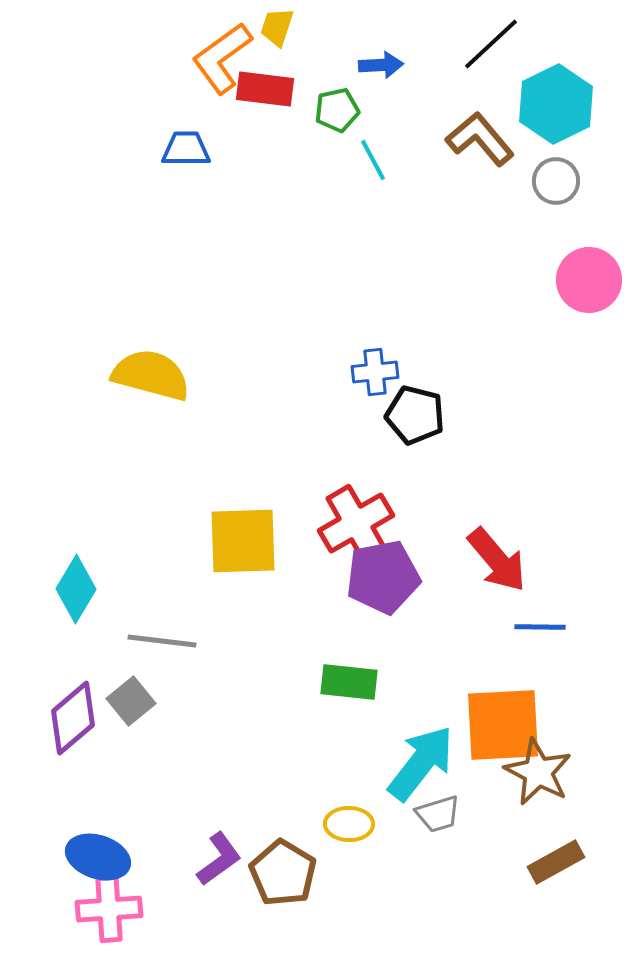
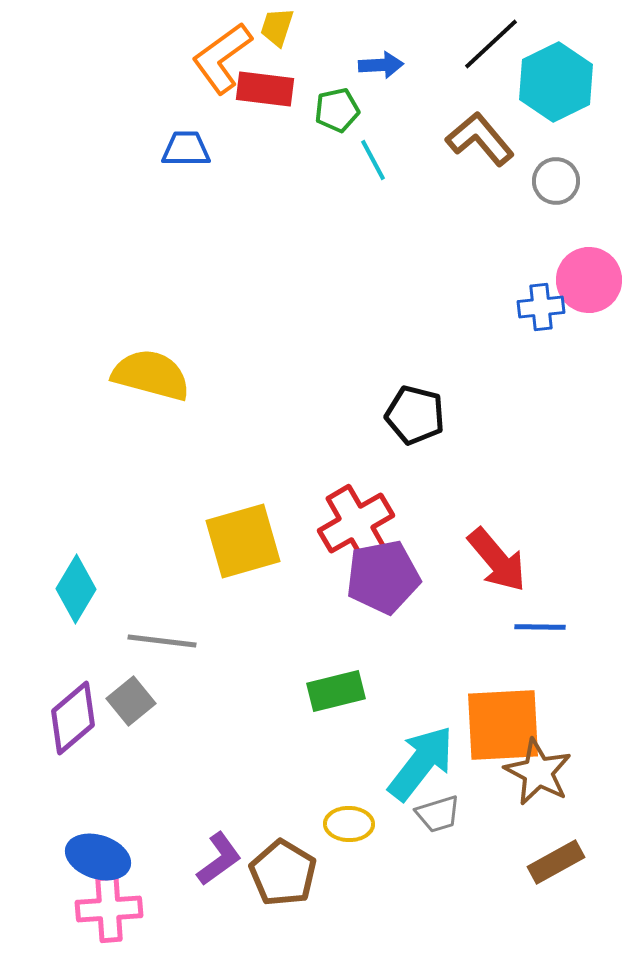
cyan hexagon: moved 22 px up
blue cross: moved 166 px right, 65 px up
yellow square: rotated 14 degrees counterclockwise
green rectangle: moved 13 px left, 9 px down; rotated 20 degrees counterclockwise
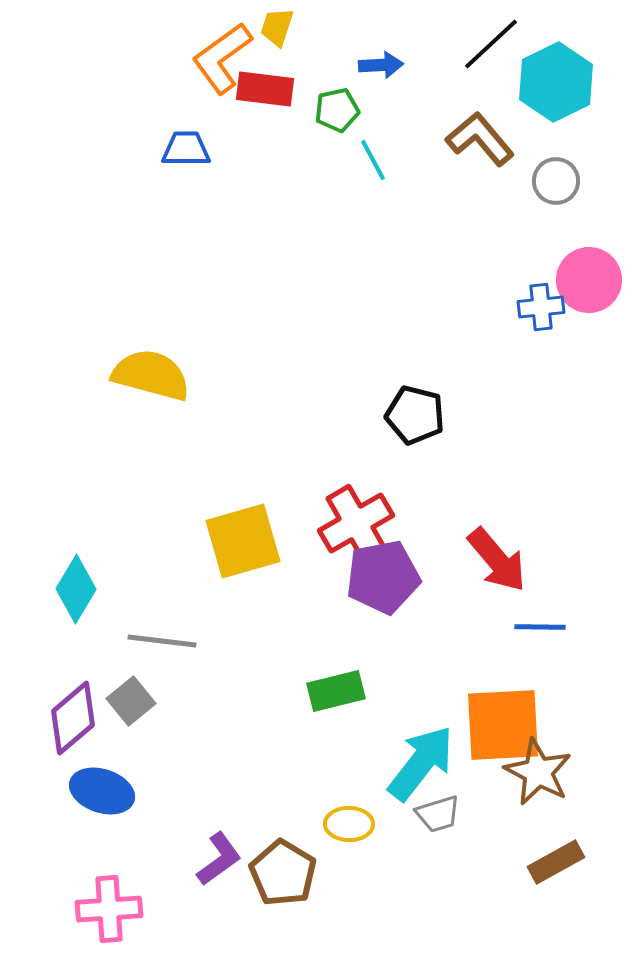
blue ellipse: moved 4 px right, 66 px up
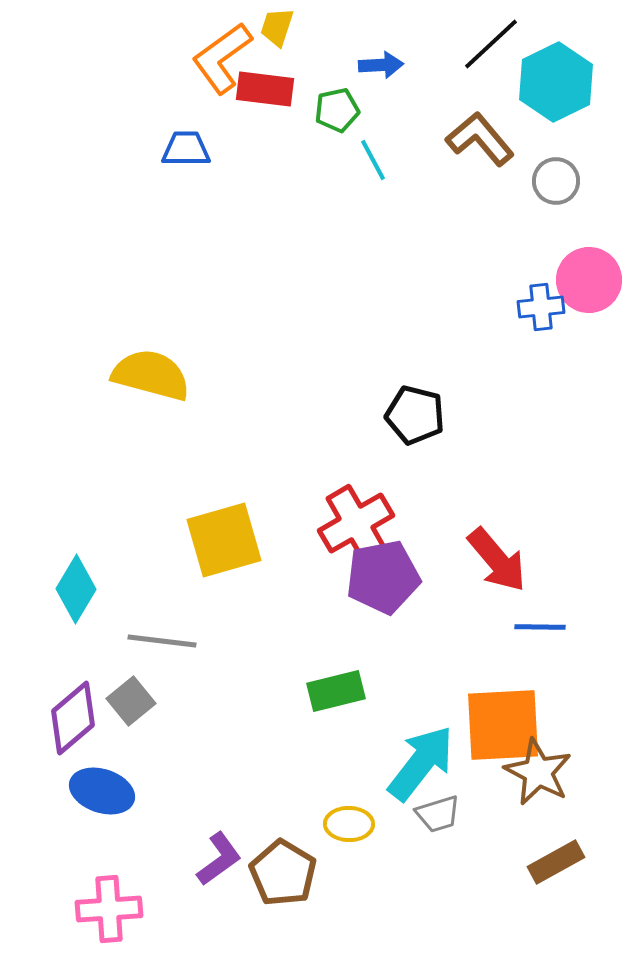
yellow square: moved 19 px left, 1 px up
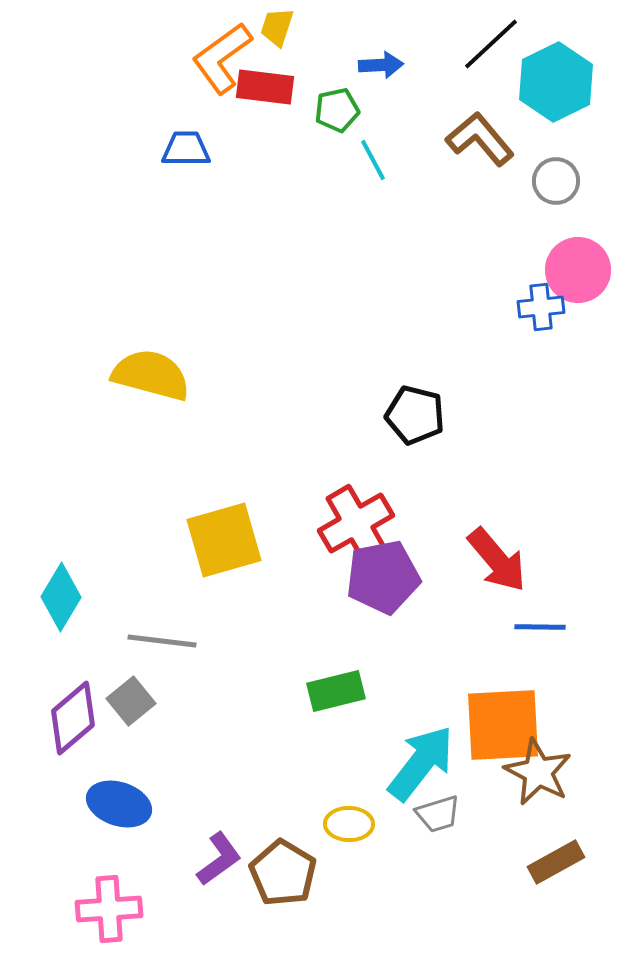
red rectangle: moved 2 px up
pink circle: moved 11 px left, 10 px up
cyan diamond: moved 15 px left, 8 px down
blue ellipse: moved 17 px right, 13 px down
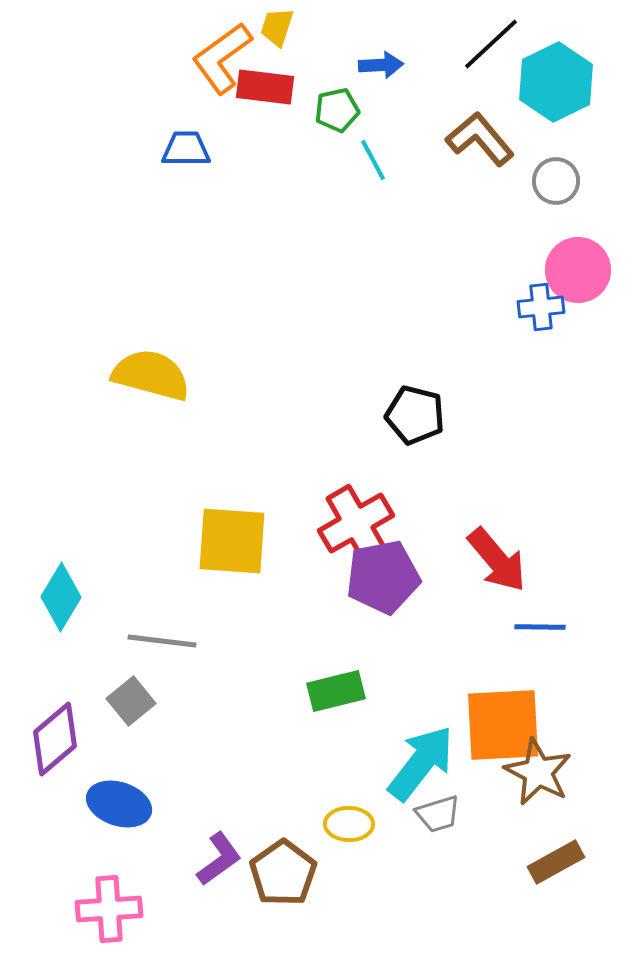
yellow square: moved 8 px right, 1 px down; rotated 20 degrees clockwise
purple diamond: moved 18 px left, 21 px down
brown pentagon: rotated 6 degrees clockwise
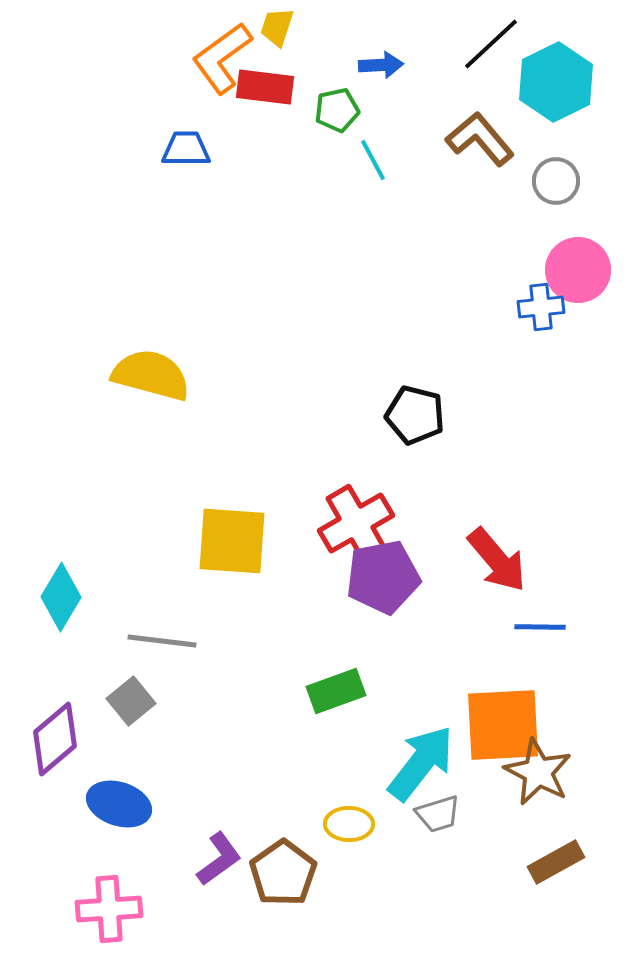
green rectangle: rotated 6 degrees counterclockwise
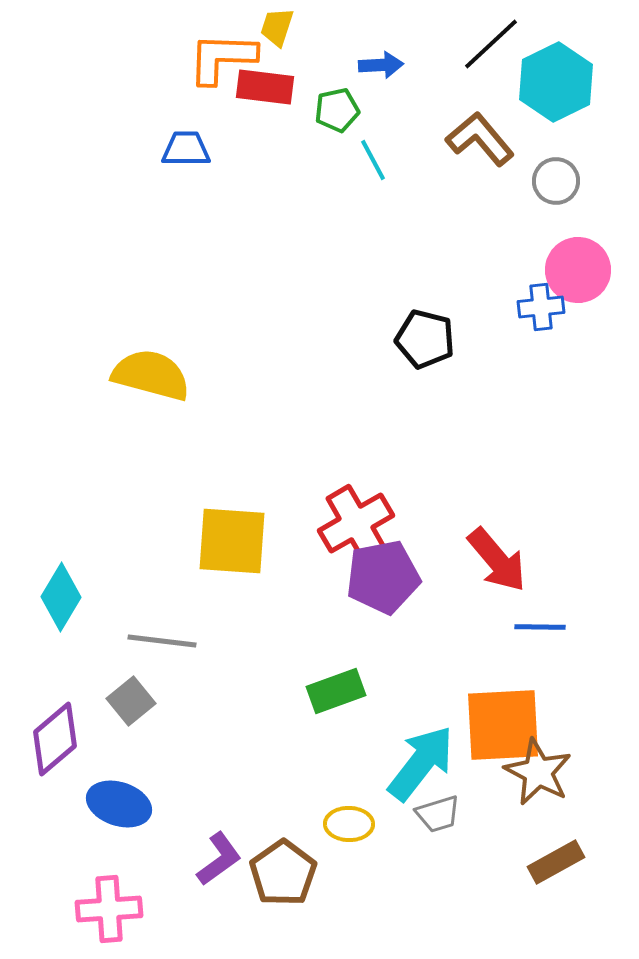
orange L-shape: rotated 38 degrees clockwise
black pentagon: moved 10 px right, 76 px up
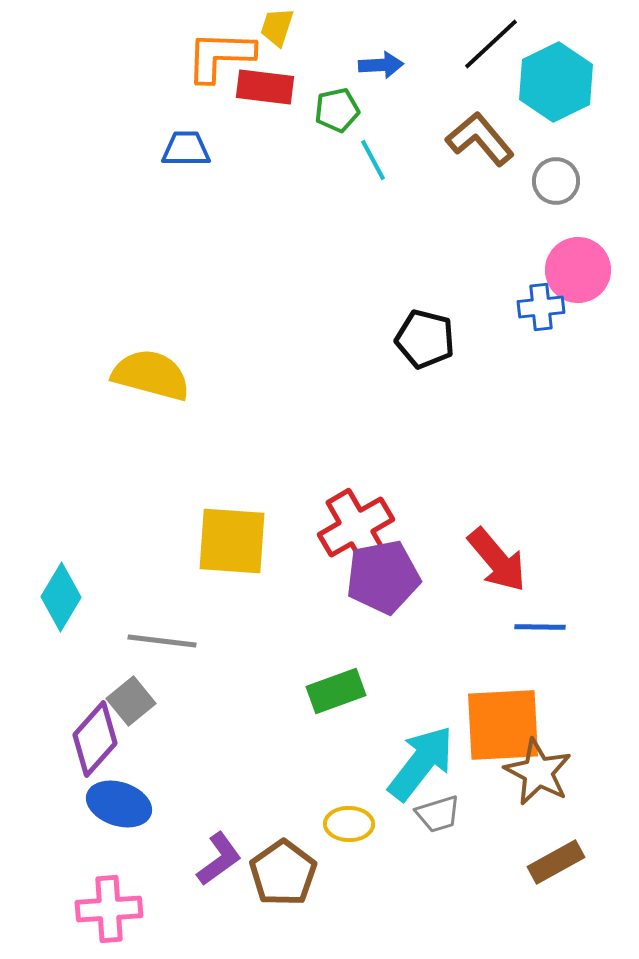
orange L-shape: moved 2 px left, 2 px up
red cross: moved 4 px down
purple diamond: moved 40 px right; rotated 8 degrees counterclockwise
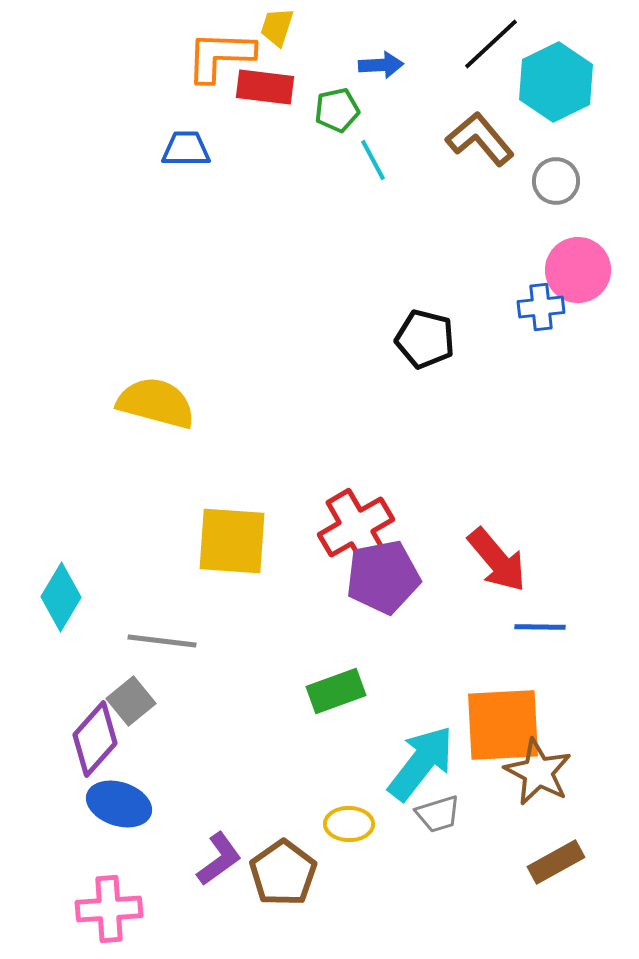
yellow semicircle: moved 5 px right, 28 px down
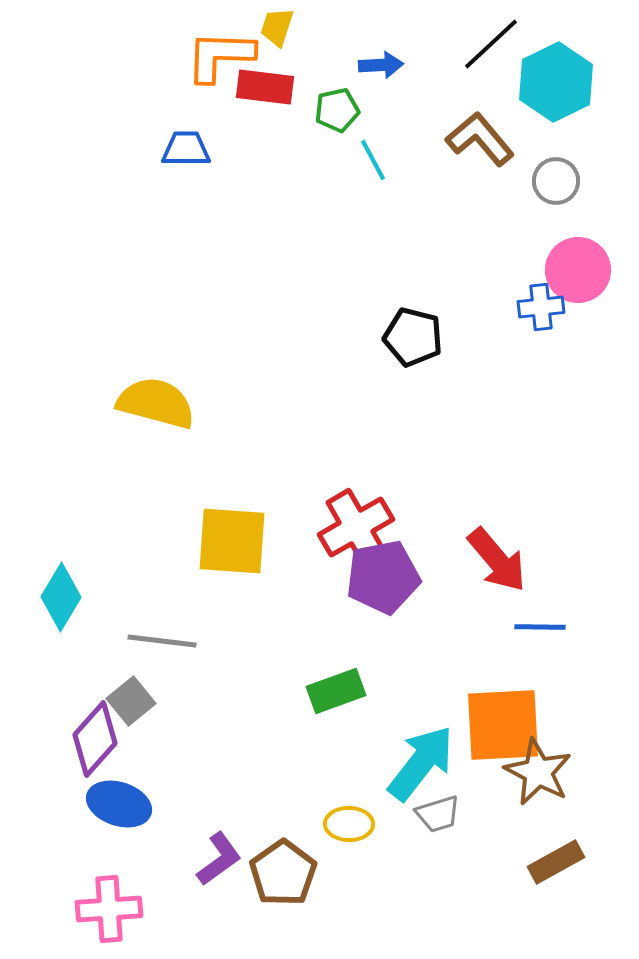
black pentagon: moved 12 px left, 2 px up
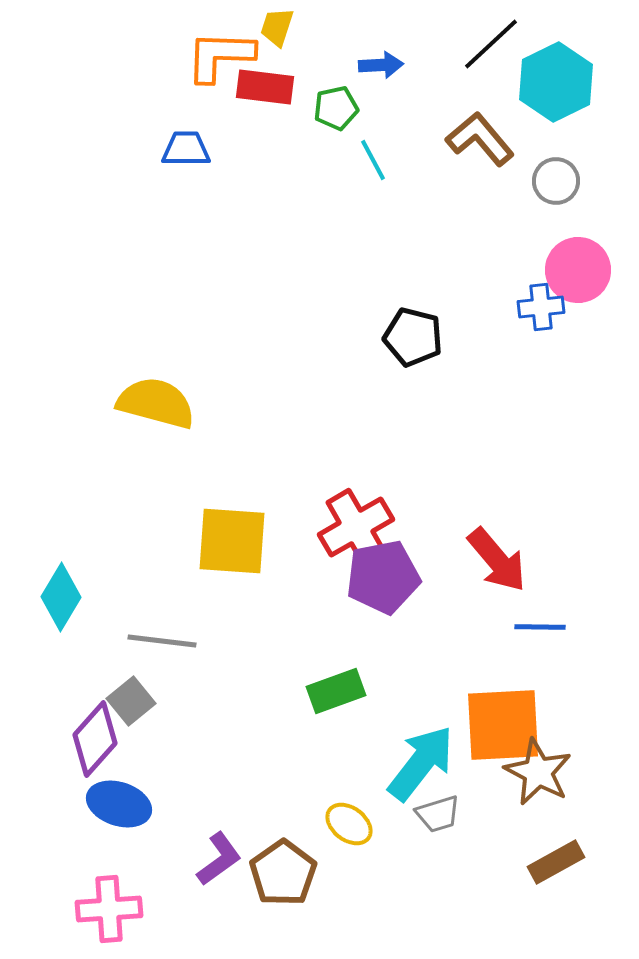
green pentagon: moved 1 px left, 2 px up
yellow ellipse: rotated 36 degrees clockwise
